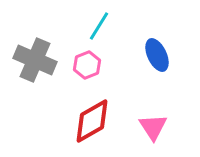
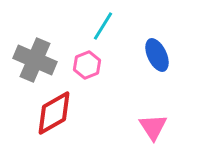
cyan line: moved 4 px right
red diamond: moved 38 px left, 8 px up
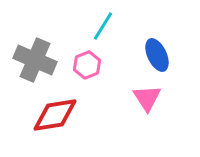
red diamond: moved 1 px right, 2 px down; rotated 21 degrees clockwise
pink triangle: moved 6 px left, 29 px up
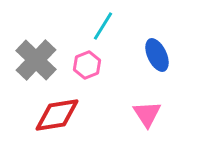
gray cross: moved 1 px right; rotated 21 degrees clockwise
pink triangle: moved 16 px down
red diamond: moved 2 px right
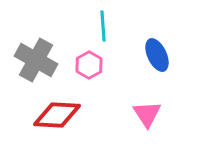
cyan line: rotated 36 degrees counterclockwise
gray cross: rotated 15 degrees counterclockwise
pink hexagon: moved 2 px right; rotated 8 degrees counterclockwise
red diamond: rotated 12 degrees clockwise
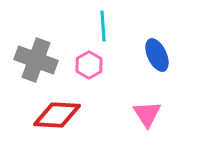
gray cross: rotated 9 degrees counterclockwise
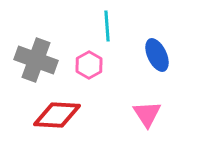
cyan line: moved 4 px right
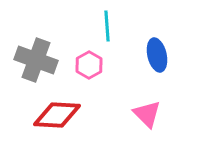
blue ellipse: rotated 12 degrees clockwise
pink triangle: rotated 12 degrees counterclockwise
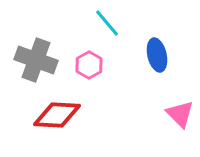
cyan line: moved 3 px up; rotated 36 degrees counterclockwise
pink triangle: moved 33 px right
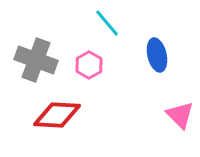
pink triangle: moved 1 px down
